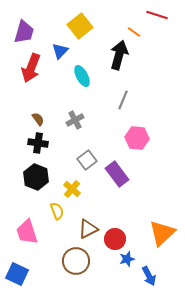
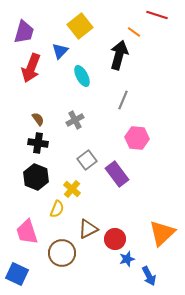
yellow semicircle: moved 2 px up; rotated 42 degrees clockwise
brown circle: moved 14 px left, 8 px up
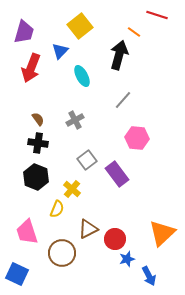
gray line: rotated 18 degrees clockwise
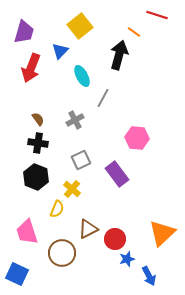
gray line: moved 20 px left, 2 px up; rotated 12 degrees counterclockwise
gray square: moved 6 px left; rotated 12 degrees clockwise
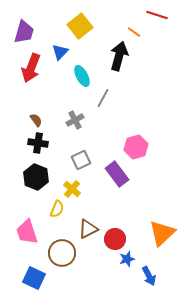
blue triangle: moved 1 px down
black arrow: moved 1 px down
brown semicircle: moved 2 px left, 1 px down
pink hexagon: moved 1 px left, 9 px down; rotated 20 degrees counterclockwise
blue square: moved 17 px right, 4 px down
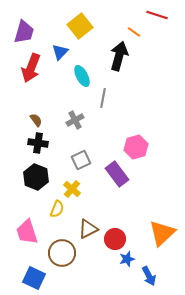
gray line: rotated 18 degrees counterclockwise
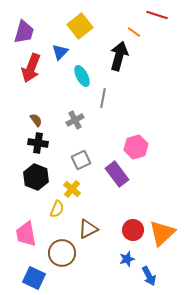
pink trapezoid: moved 1 px left, 2 px down; rotated 8 degrees clockwise
red circle: moved 18 px right, 9 px up
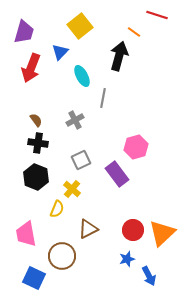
brown circle: moved 3 px down
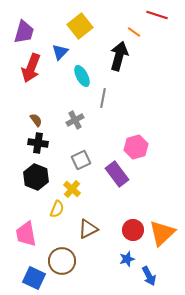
brown circle: moved 5 px down
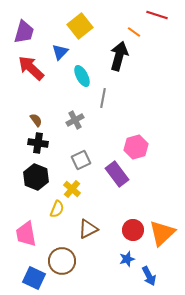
red arrow: rotated 112 degrees clockwise
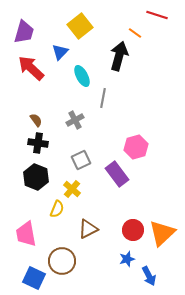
orange line: moved 1 px right, 1 px down
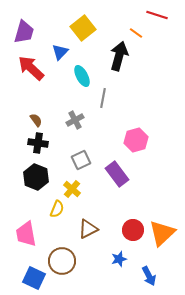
yellow square: moved 3 px right, 2 px down
orange line: moved 1 px right
pink hexagon: moved 7 px up
blue star: moved 8 px left
